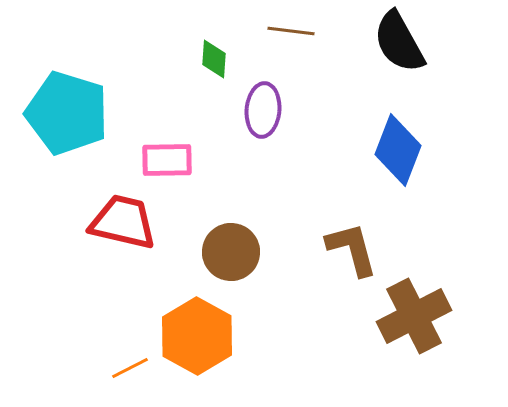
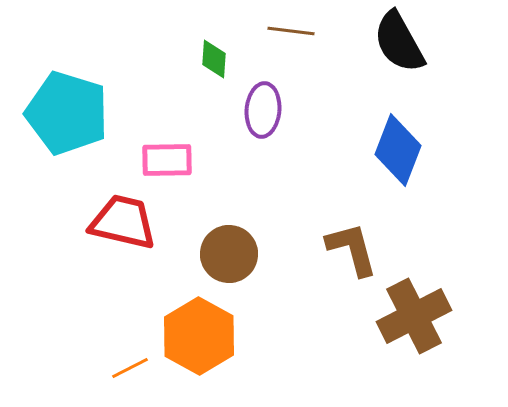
brown circle: moved 2 px left, 2 px down
orange hexagon: moved 2 px right
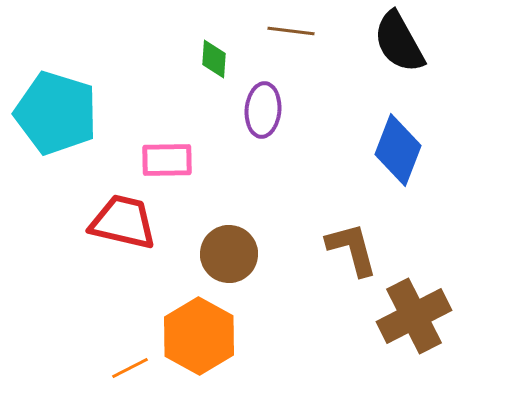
cyan pentagon: moved 11 px left
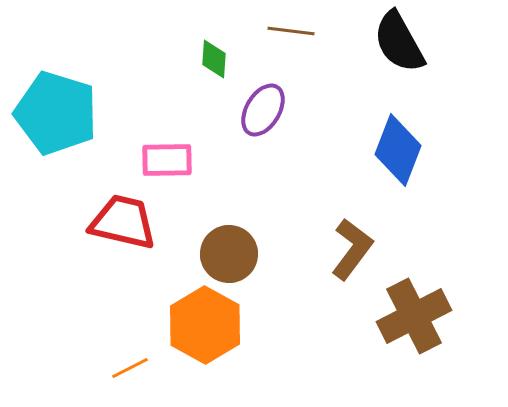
purple ellipse: rotated 26 degrees clockwise
brown L-shape: rotated 52 degrees clockwise
orange hexagon: moved 6 px right, 11 px up
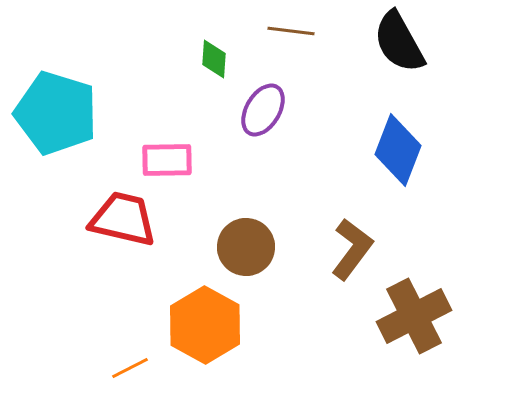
red trapezoid: moved 3 px up
brown circle: moved 17 px right, 7 px up
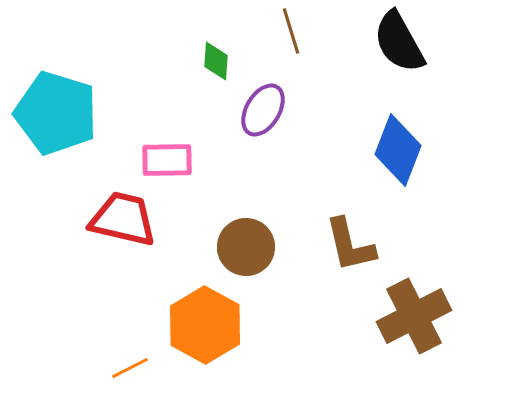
brown line: rotated 66 degrees clockwise
green diamond: moved 2 px right, 2 px down
brown L-shape: moved 2 px left, 4 px up; rotated 130 degrees clockwise
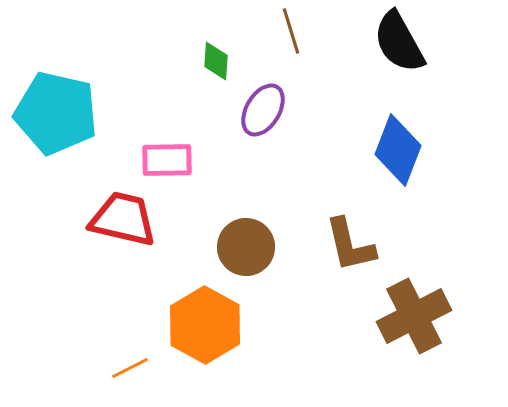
cyan pentagon: rotated 4 degrees counterclockwise
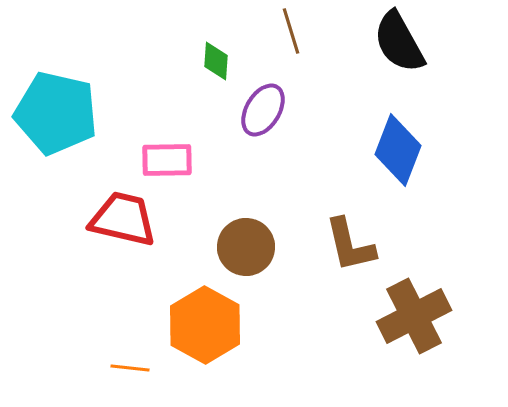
orange line: rotated 33 degrees clockwise
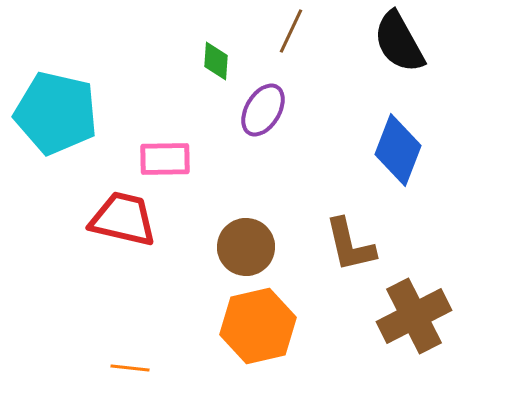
brown line: rotated 42 degrees clockwise
pink rectangle: moved 2 px left, 1 px up
orange hexagon: moved 53 px right, 1 px down; rotated 18 degrees clockwise
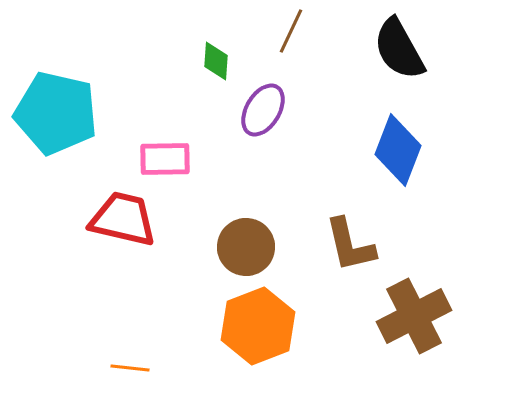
black semicircle: moved 7 px down
orange hexagon: rotated 8 degrees counterclockwise
